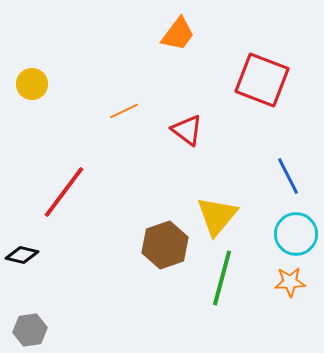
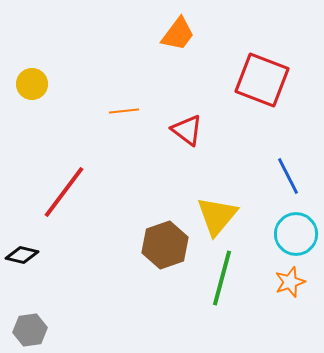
orange line: rotated 20 degrees clockwise
orange star: rotated 16 degrees counterclockwise
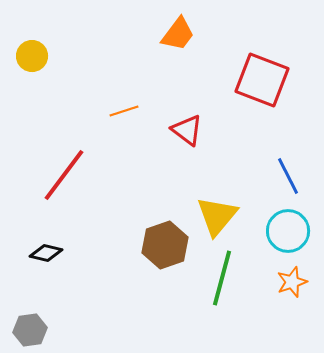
yellow circle: moved 28 px up
orange line: rotated 12 degrees counterclockwise
red line: moved 17 px up
cyan circle: moved 8 px left, 3 px up
black diamond: moved 24 px right, 2 px up
orange star: moved 2 px right
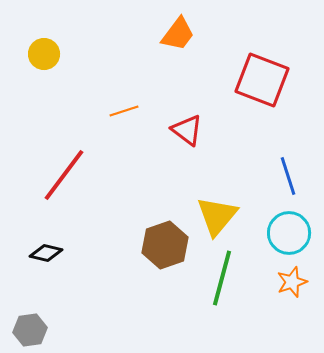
yellow circle: moved 12 px right, 2 px up
blue line: rotated 9 degrees clockwise
cyan circle: moved 1 px right, 2 px down
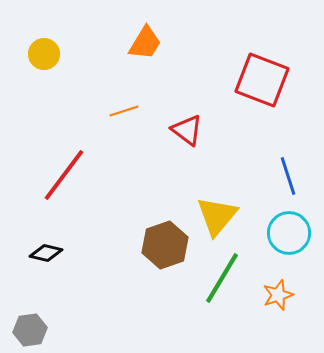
orange trapezoid: moved 33 px left, 9 px down; rotated 6 degrees counterclockwise
green line: rotated 16 degrees clockwise
orange star: moved 14 px left, 13 px down
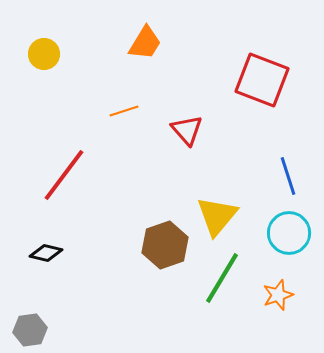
red triangle: rotated 12 degrees clockwise
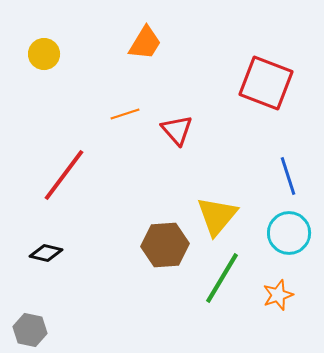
red square: moved 4 px right, 3 px down
orange line: moved 1 px right, 3 px down
red triangle: moved 10 px left
brown hexagon: rotated 15 degrees clockwise
gray hexagon: rotated 20 degrees clockwise
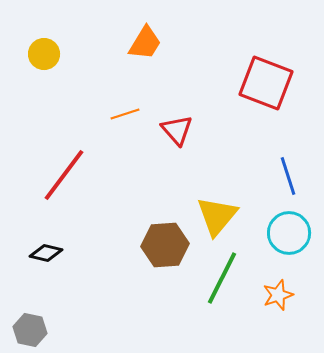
green line: rotated 4 degrees counterclockwise
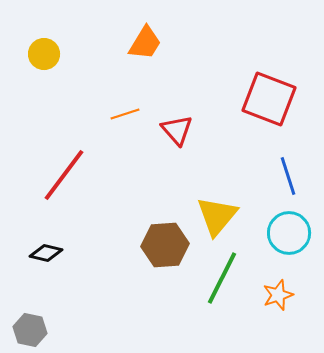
red square: moved 3 px right, 16 px down
